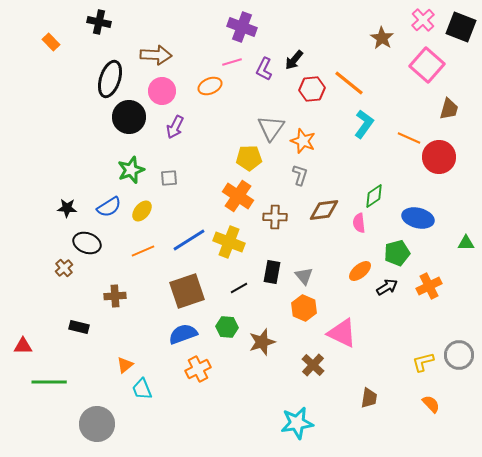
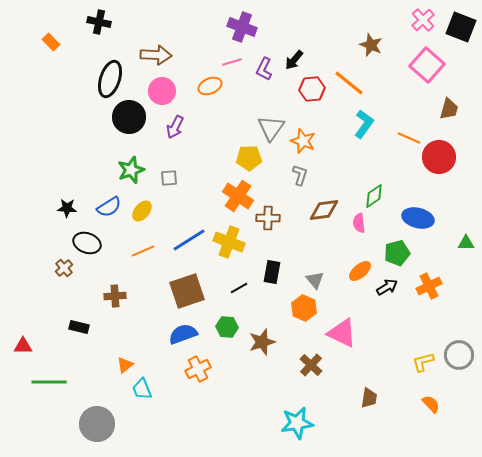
brown star at (382, 38): moved 11 px left, 7 px down; rotated 10 degrees counterclockwise
brown cross at (275, 217): moved 7 px left, 1 px down
gray triangle at (304, 276): moved 11 px right, 4 px down
brown cross at (313, 365): moved 2 px left
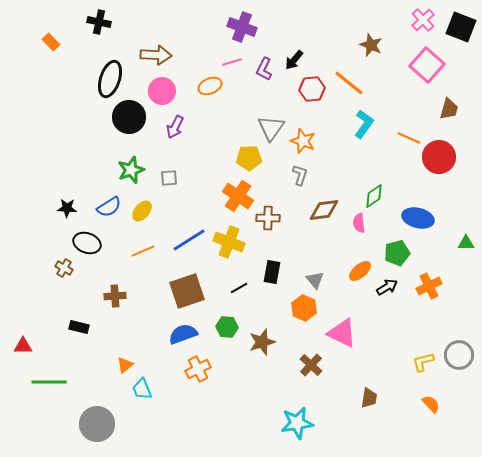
brown cross at (64, 268): rotated 18 degrees counterclockwise
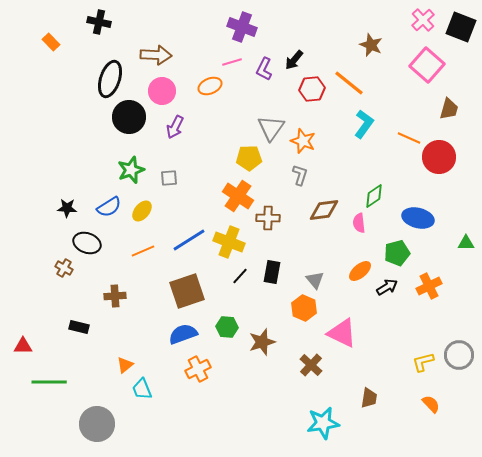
black line at (239, 288): moved 1 px right, 12 px up; rotated 18 degrees counterclockwise
cyan star at (297, 423): moved 26 px right
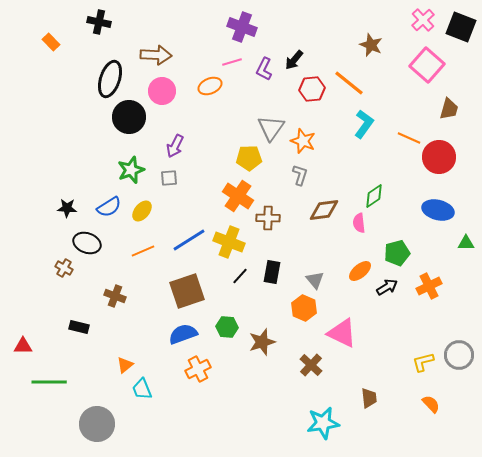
purple arrow at (175, 127): moved 19 px down
blue ellipse at (418, 218): moved 20 px right, 8 px up
brown cross at (115, 296): rotated 25 degrees clockwise
brown trapezoid at (369, 398): rotated 15 degrees counterclockwise
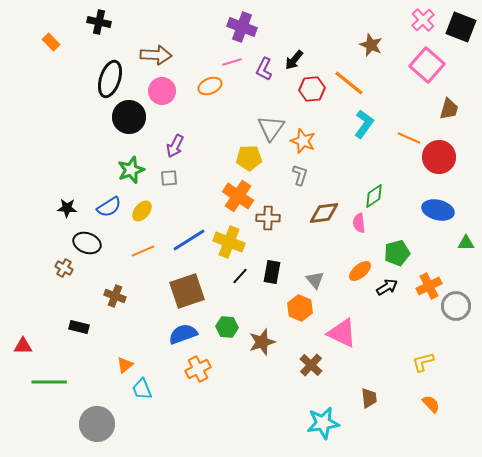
brown diamond at (324, 210): moved 3 px down
orange hexagon at (304, 308): moved 4 px left
gray circle at (459, 355): moved 3 px left, 49 px up
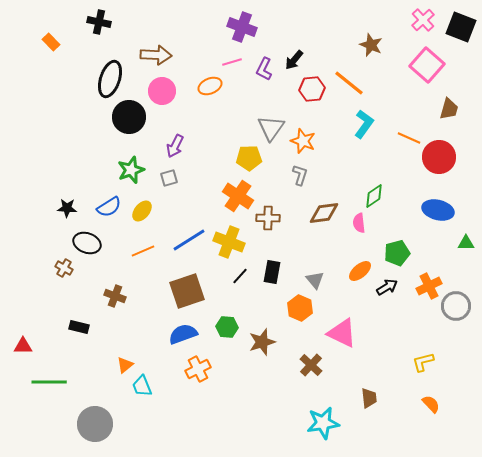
gray square at (169, 178): rotated 12 degrees counterclockwise
cyan trapezoid at (142, 389): moved 3 px up
gray circle at (97, 424): moved 2 px left
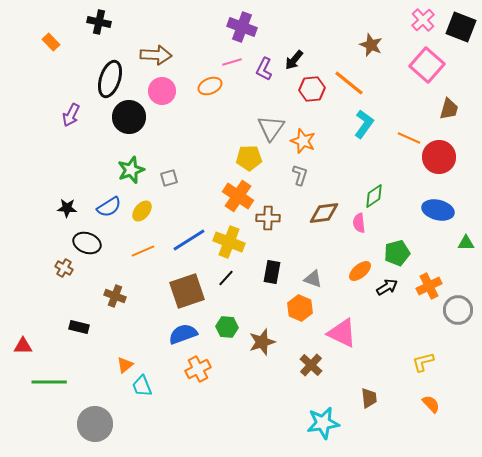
purple arrow at (175, 146): moved 104 px left, 31 px up
black line at (240, 276): moved 14 px left, 2 px down
gray triangle at (315, 280): moved 2 px left, 1 px up; rotated 30 degrees counterclockwise
gray circle at (456, 306): moved 2 px right, 4 px down
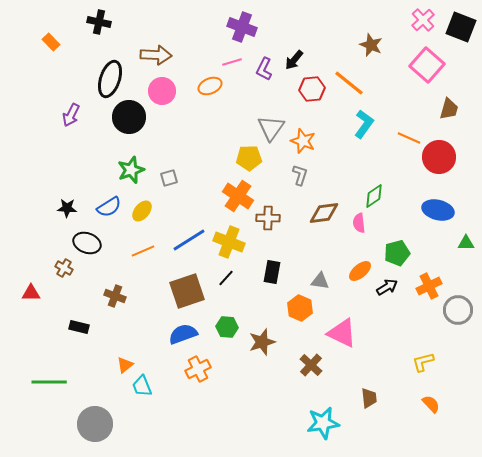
gray triangle at (313, 279): moved 7 px right, 2 px down; rotated 12 degrees counterclockwise
red triangle at (23, 346): moved 8 px right, 53 px up
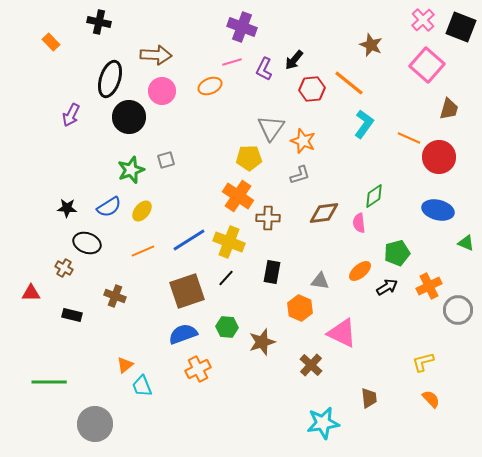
gray L-shape at (300, 175): rotated 55 degrees clockwise
gray square at (169, 178): moved 3 px left, 18 px up
green triangle at (466, 243): rotated 24 degrees clockwise
black rectangle at (79, 327): moved 7 px left, 12 px up
orange semicircle at (431, 404): moved 5 px up
